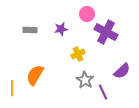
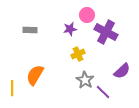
pink circle: moved 1 px down
purple star: moved 9 px right
purple line: rotated 21 degrees counterclockwise
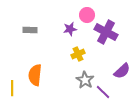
orange semicircle: rotated 25 degrees counterclockwise
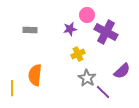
gray star: moved 2 px right, 2 px up
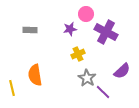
pink circle: moved 1 px left, 1 px up
orange semicircle: rotated 15 degrees counterclockwise
yellow line: rotated 14 degrees counterclockwise
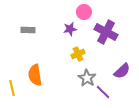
pink circle: moved 2 px left, 2 px up
gray rectangle: moved 2 px left
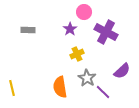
purple star: rotated 24 degrees counterclockwise
yellow cross: moved 1 px left
orange semicircle: moved 25 px right, 12 px down
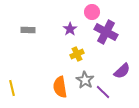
pink circle: moved 8 px right
gray star: moved 2 px left, 2 px down
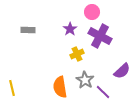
purple cross: moved 6 px left, 4 px down
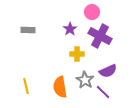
yellow cross: rotated 24 degrees clockwise
purple semicircle: moved 14 px left; rotated 18 degrees clockwise
yellow line: moved 14 px right, 2 px up
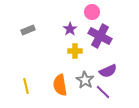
gray rectangle: rotated 24 degrees counterclockwise
yellow cross: moved 2 px left, 3 px up
orange semicircle: moved 2 px up
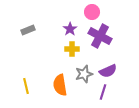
yellow cross: moved 3 px left, 2 px up
gray star: moved 1 px left, 6 px up; rotated 24 degrees clockwise
purple line: rotated 63 degrees clockwise
